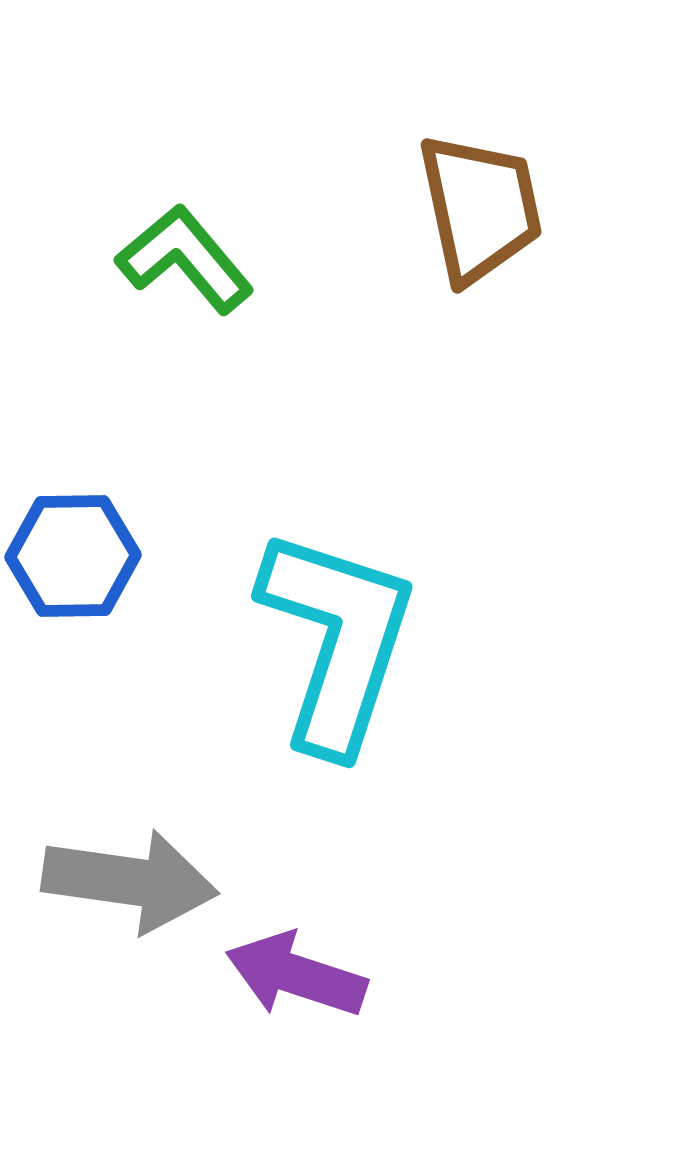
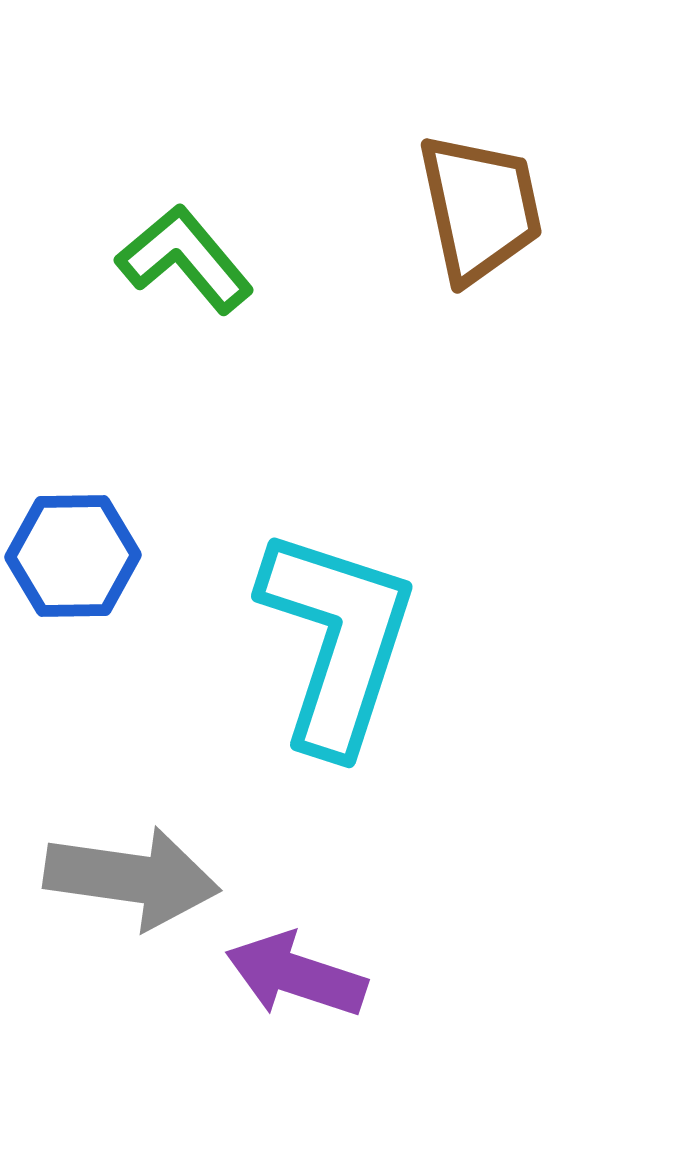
gray arrow: moved 2 px right, 3 px up
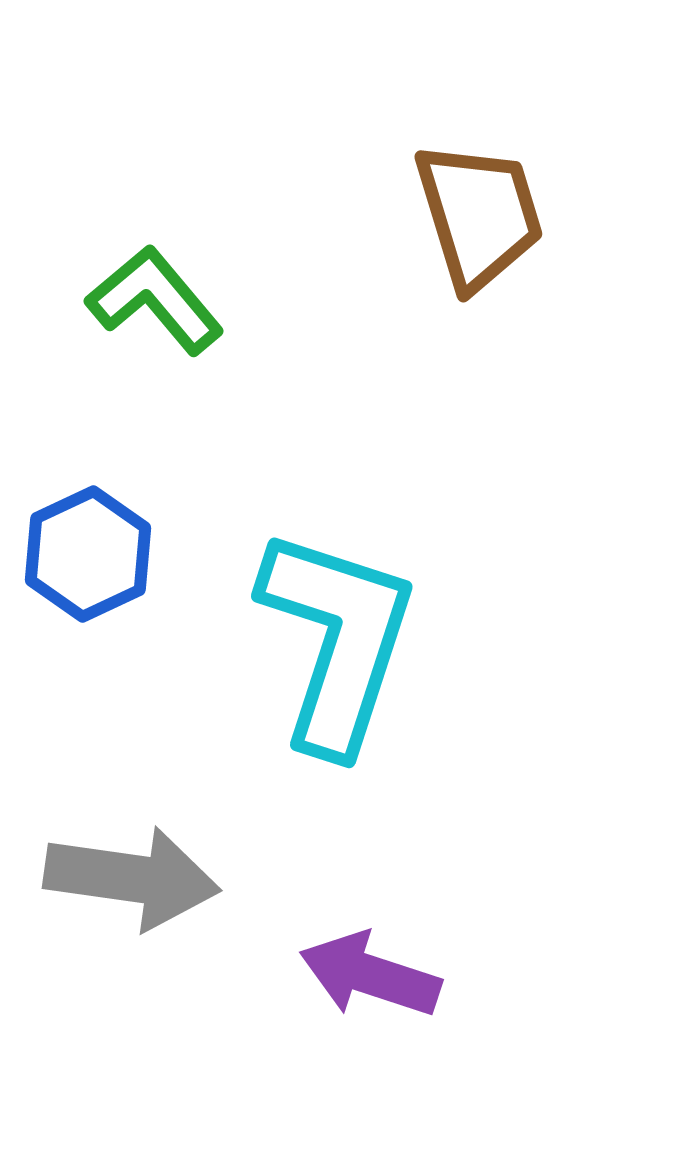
brown trapezoid: moved 1 px left, 7 px down; rotated 5 degrees counterclockwise
green L-shape: moved 30 px left, 41 px down
blue hexagon: moved 15 px right, 2 px up; rotated 24 degrees counterclockwise
purple arrow: moved 74 px right
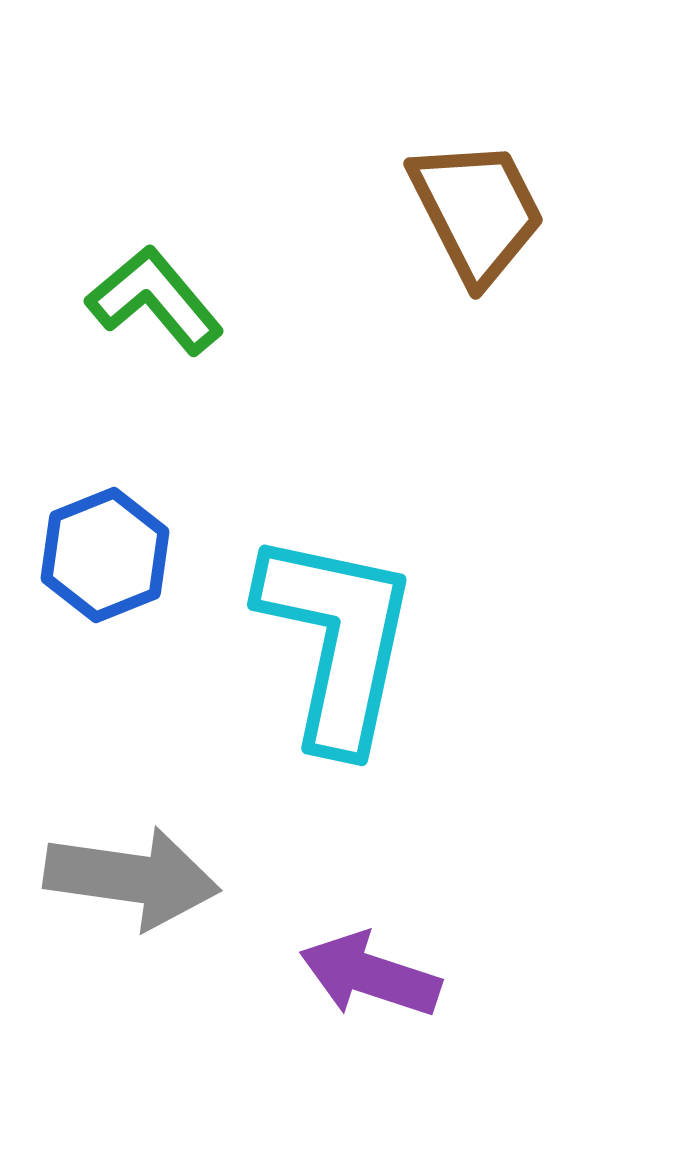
brown trapezoid: moved 2 px left, 4 px up; rotated 10 degrees counterclockwise
blue hexagon: moved 17 px right, 1 px down; rotated 3 degrees clockwise
cyan L-shape: rotated 6 degrees counterclockwise
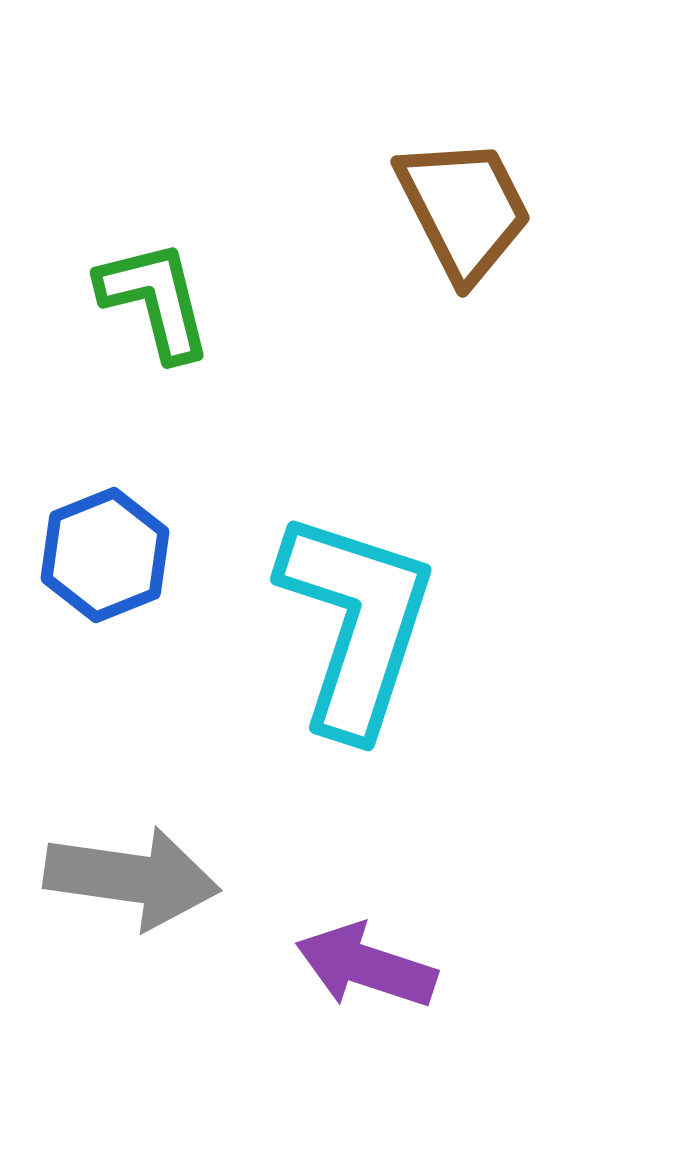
brown trapezoid: moved 13 px left, 2 px up
green L-shape: rotated 26 degrees clockwise
cyan L-shape: moved 19 px right, 17 px up; rotated 6 degrees clockwise
purple arrow: moved 4 px left, 9 px up
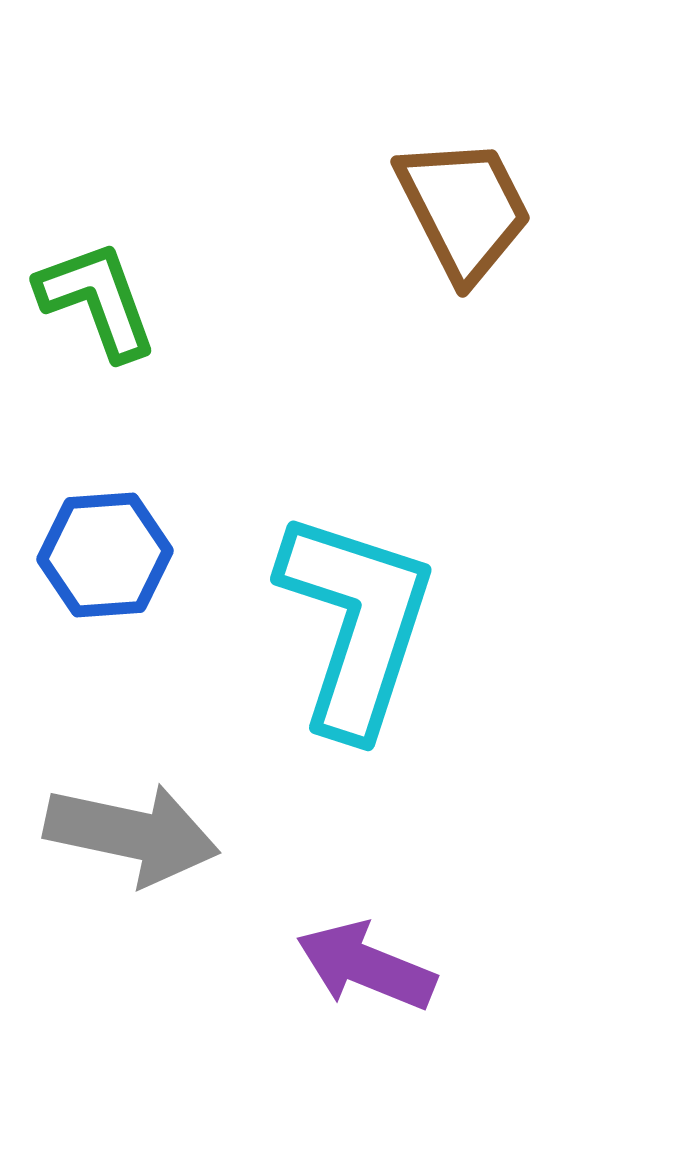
green L-shape: moved 58 px left; rotated 6 degrees counterclockwise
blue hexagon: rotated 18 degrees clockwise
gray arrow: moved 44 px up; rotated 4 degrees clockwise
purple arrow: rotated 4 degrees clockwise
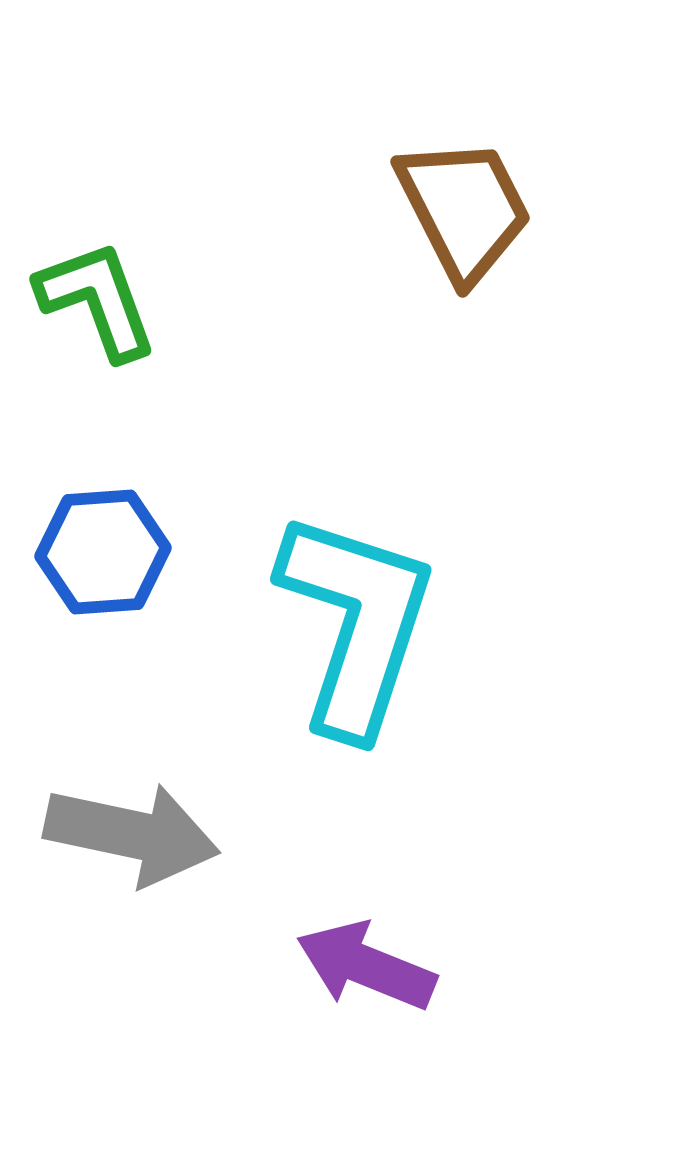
blue hexagon: moved 2 px left, 3 px up
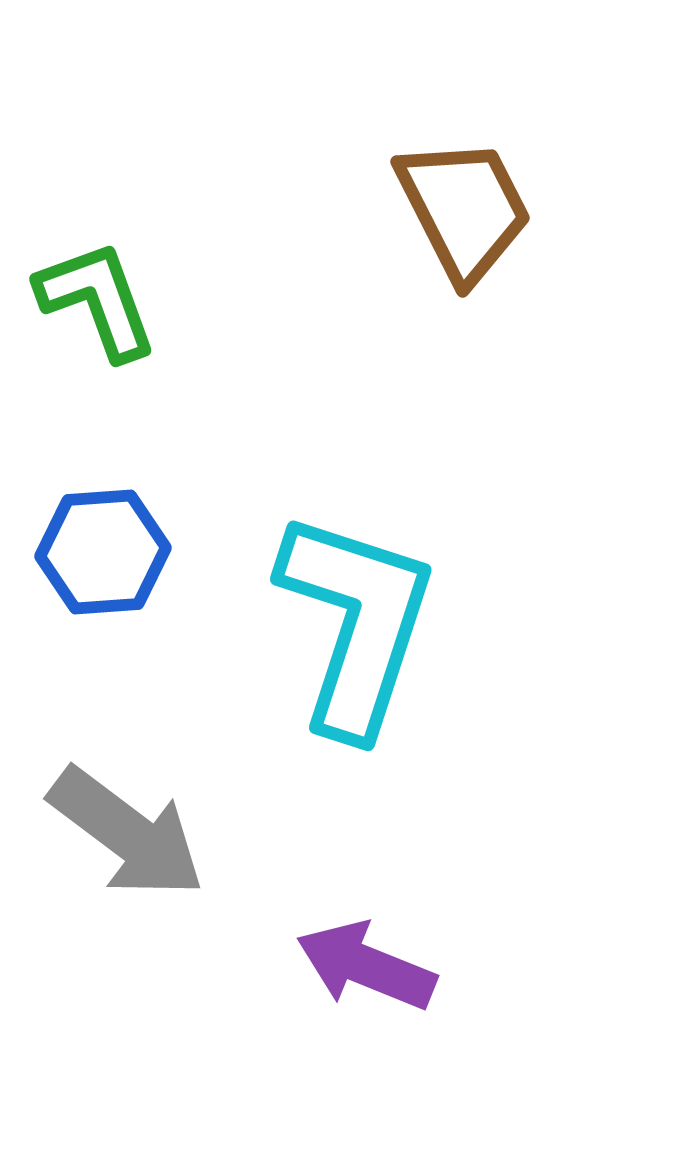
gray arrow: moved 5 px left, 1 px up; rotated 25 degrees clockwise
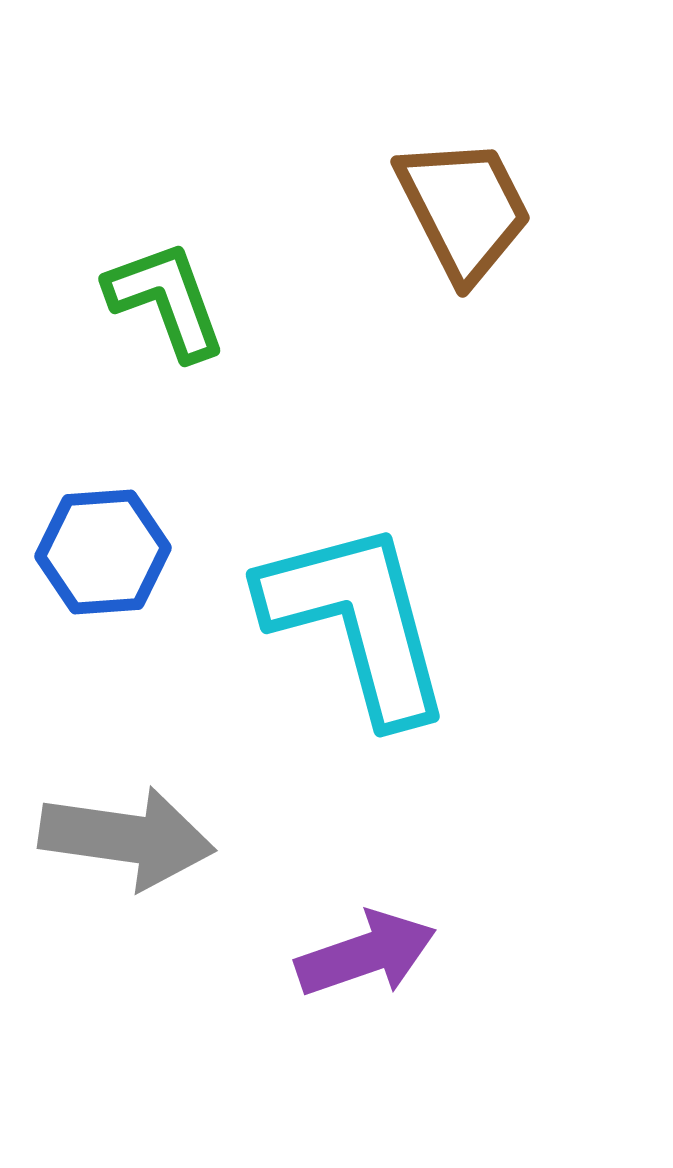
green L-shape: moved 69 px right
cyan L-shape: moved 1 px right, 2 px up; rotated 33 degrees counterclockwise
gray arrow: moved 5 px down; rotated 29 degrees counterclockwise
purple arrow: moved 12 px up; rotated 139 degrees clockwise
